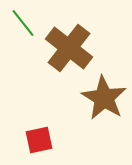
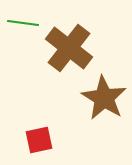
green line: rotated 44 degrees counterclockwise
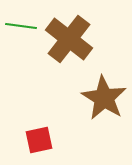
green line: moved 2 px left, 3 px down
brown cross: moved 9 px up
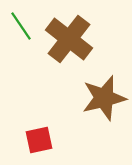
green line: rotated 48 degrees clockwise
brown star: rotated 27 degrees clockwise
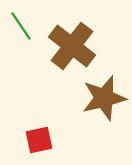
brown cross: moved 3 px right, 7 px down
